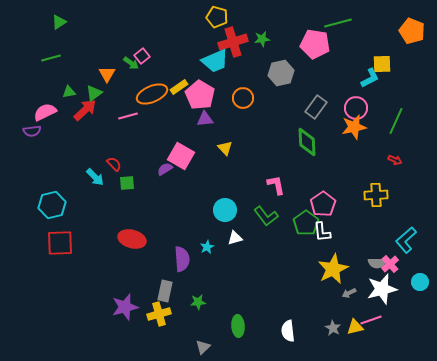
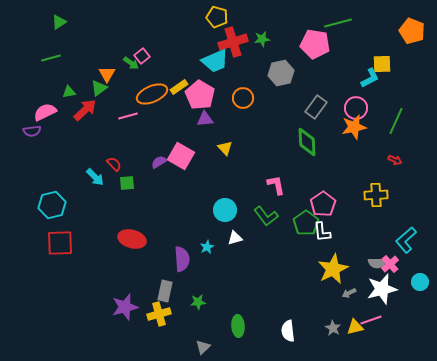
green triangle at (94, 93): moved 5 px right, 5 px up
purple semicircle at (165, 169): moved 6 px left, 7 px up
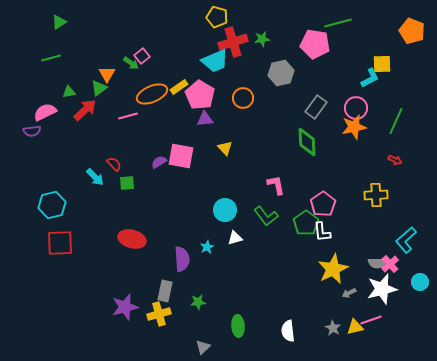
pink square at (181, 156): rotated 20 degrees counterclockwise
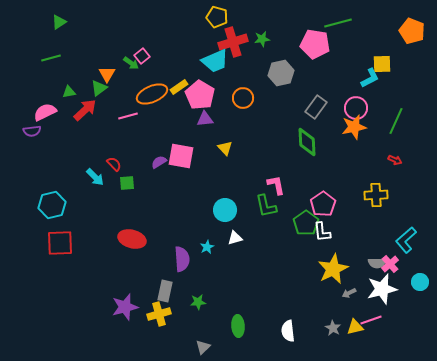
green L-shape at (266, 216): moved 10 px up; rotated 25 degrees clockwise
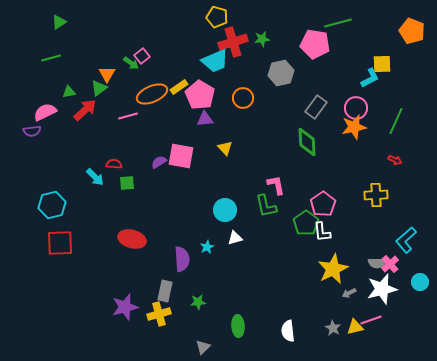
red semicircle at (114, 164): rotated 42 degrees counterclockwise
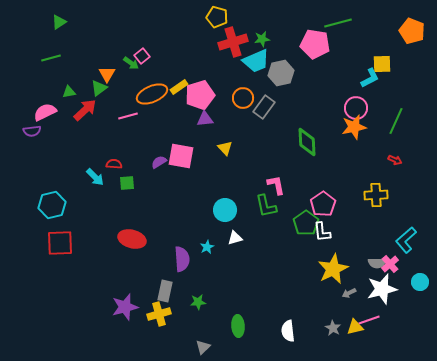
cyan trapezoid at (215, 61): moved 41 px right
pink pentagon at (200, 95): rotated 24 degrees clockwise
gray rectangle at (316, 107): moved 52 px left
pink line at (371, 320): moved 2 px left
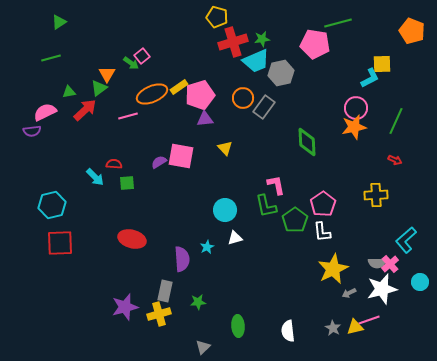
green pentagon at (306, 223): moved 11 px left, 3 px up
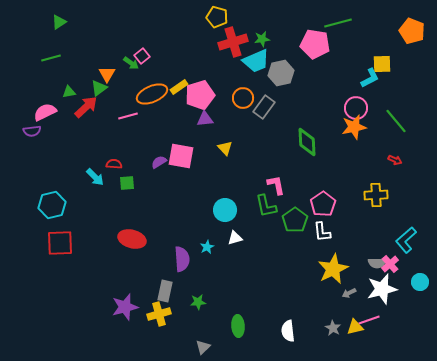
red arrow at (85, 110): moved 1 px right, 3 px up
green line at (396, 121): rotated 64 degrees counterclockwise
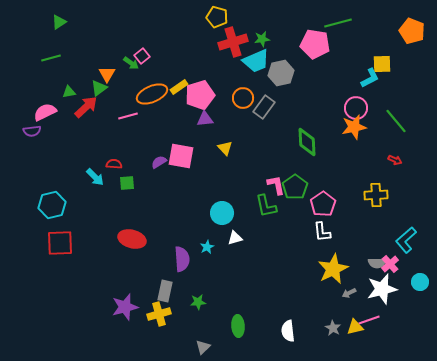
cyan circle at (225, 210): moved 3 px left, 3 px down
green pentagon at (295, 220): moved 33 px up
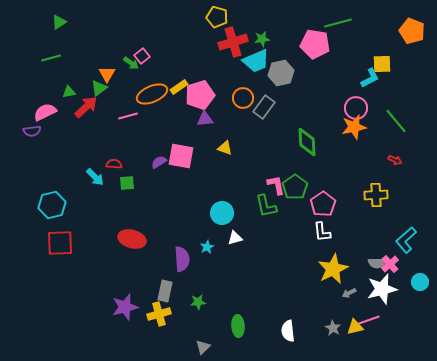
yellow triangle at (225, 148): rotated 28 degrees counterclockwise
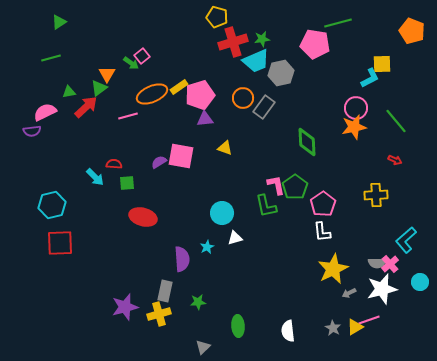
red ellipse at (132, 239): moved 11 px right, 22 px up
yellow triangle at (355, 327): rotated 18 degrees counterclockwise
